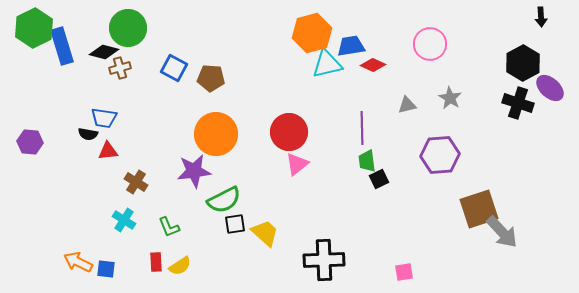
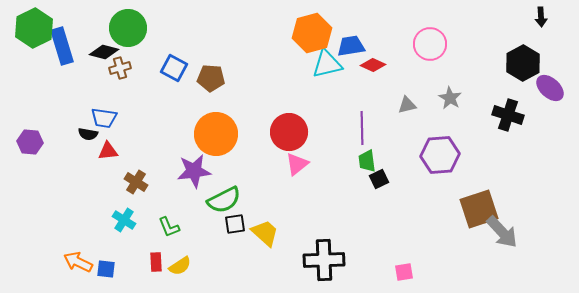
black cross at (518, 103): moved 10 px left, 12 px down
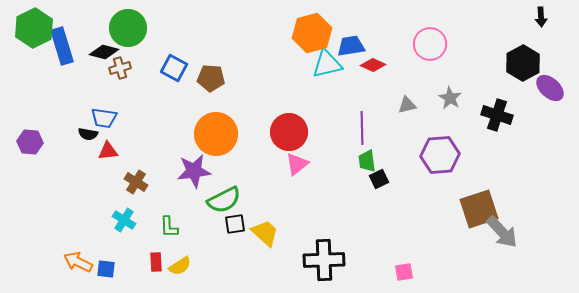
black cross at (508, 115): moved 11 px left
green L-shape at (169, 227): rotated 20 degrees clockwise
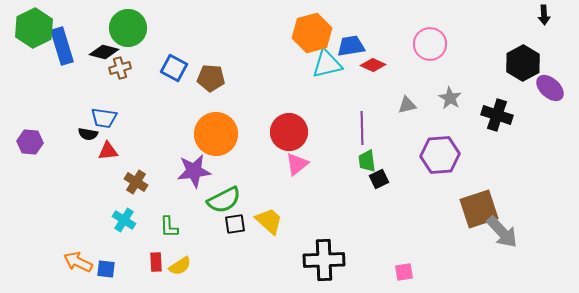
black arrow at (541, 17): moved 3 px right, 2 px up
yellow trapezoid at (265, 233): moved 4 px right, 12 px up
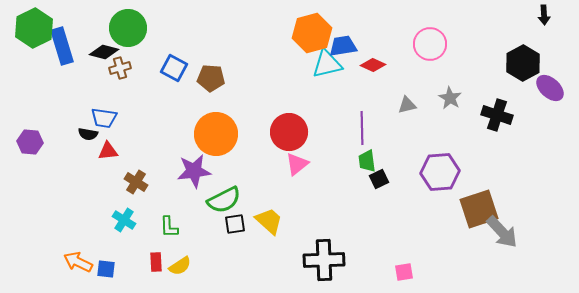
blue trapezoid at (351, 46): moved 8 px left
purple hexagon at (440, 155): moved 17 px down
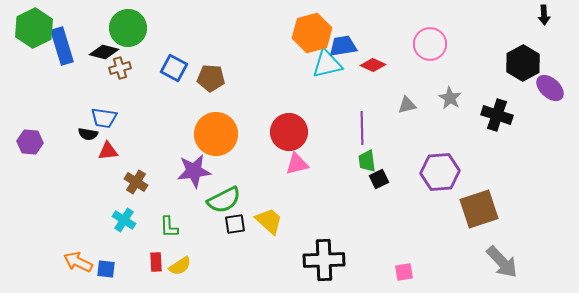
pink triangle at (297, 164): rotated 25 degrees clockwise
gray arrow at (502, 232): moved 30 px down
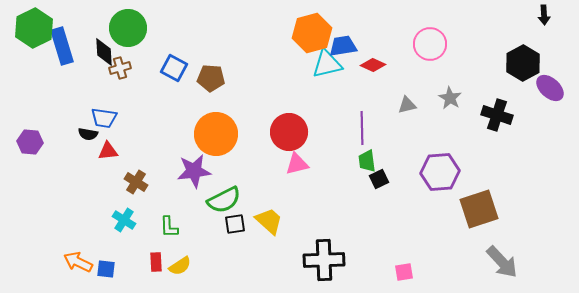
black diamond at (104, 52): rotated 72 degrees clockwise
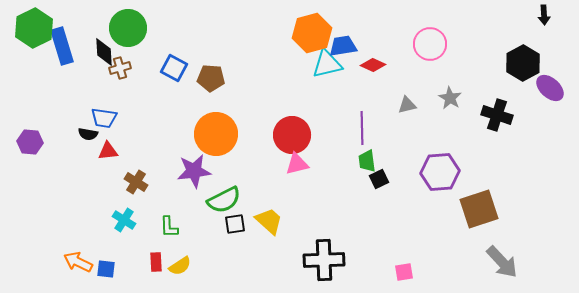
red circle at (289, 132): moved 3 px right, 3 px down
